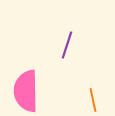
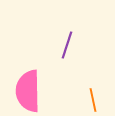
pink semicircle: moved 2 px right
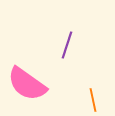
pink semicircle: moved 1 px left, 7 px up; rotated 54 degrees counterclockwise
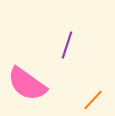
orange line: rotated 55 degrees clockwise
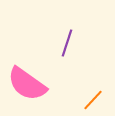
purple line: moved 2 px up
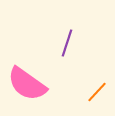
orange line: moved 4 px right, 8 px up
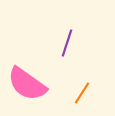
orange line: moved 15 px left, 1 px down; rotated 10 degrees counterclockwise
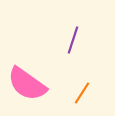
purple line: moved 6 px right, 3 px up
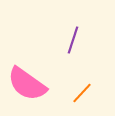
orange line: rotated 10 degrees clockwise
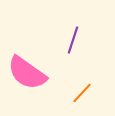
pink semicircle: moved 11 px up
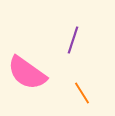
orange line: rotated 75 degrees counterclockwise
